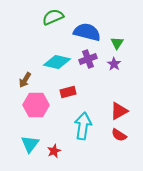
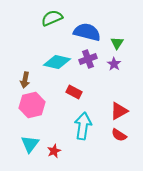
green semicircle: moved 1 px left, 1 px down
brown arrow: rotated 21 degrees counterclockwise
red rectangle: moved 6 px right; rotated 42 degrees clockwise
pink hexagon: moved 4 px left; rotated 15 degrees counterclockwise
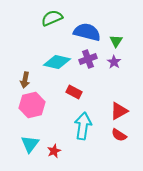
green triangle: moved 1 px left, 2 px up
purple star: moved 2 px up
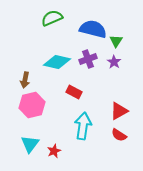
blue semicircle: moved 6 px right, 3 px up
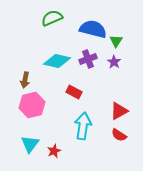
cyan diamond: moved 1 px up
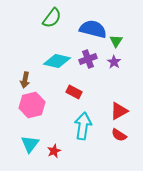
green semicircle: rotated 150 degrees clockwise
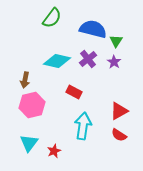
purple cross: rotated 18 degrees counterclockwise
cyan triangle: moved 1 px left, 1 px up
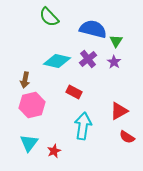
green semicircle: moved 3 px left, 1 px up; rotated 100 degrees clockwise
red semicircle: moved 8 px right, 2 px down
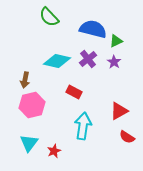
green triangle: rotated 32 degrees clockwise
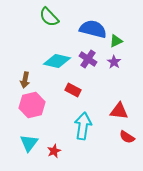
purple cross: rotated 18 degrees counterclockwise
red rectangle: moved 1 px left, 2 px up
red triangle: rotated 36 degrees clockwise
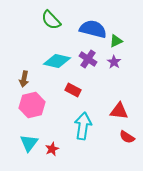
green semicircle: moved 2 px right, 3 px down
brown arrow: moved 1 px left, 1 px up
red star: moved 2 px left, 2 px up
